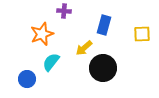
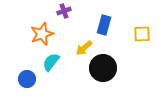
purple cross: rotated 24 degrees counterclockwise
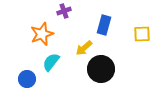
black circle: moved 2 px left, 1 px down
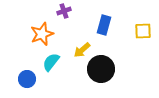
yellow square: moved 1 px right, 3 px up
yellow arrow: moved 2 px left, 2 px down
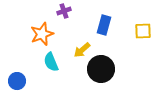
cyan semicircle: rotated 60 degrees counterclockwise
blue circle: moved 10 px left, 2 px down
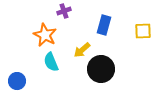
orange star: moved 3 px right, 1 px down; rotated 25 degrees counterclockwise
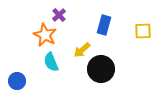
purple cross: moved 5 px left, 4 px down; rotated 24 degrees counterclockwise
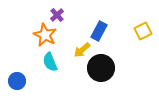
purple cross: moved 2 px left
blue rectangle: moved 5 px left, 6 px down; rotated 12 degrees clockwise
yellow square: rotated 24 degrees counterclockwise
cyan semicircle: moved 1 px left
black circle: moved 1 px up
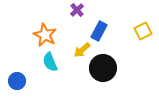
purple cross: moved 20 px right, 5 px up
black circle: moved 2 px right
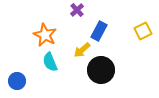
black circle: moved 2 px left, 2 px down
